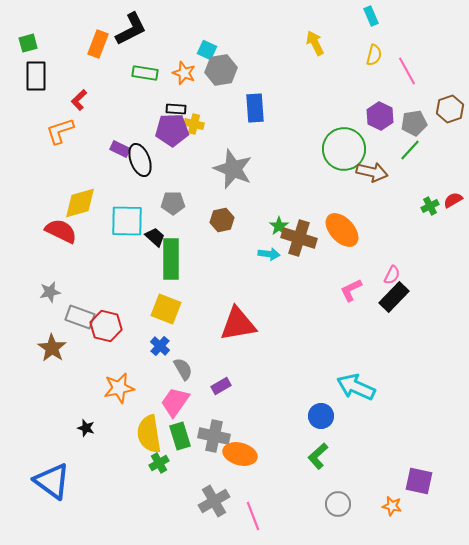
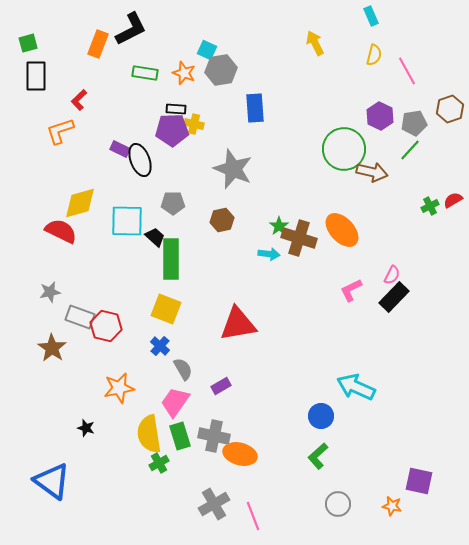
gray cross at (214, 501): moved 3 px down
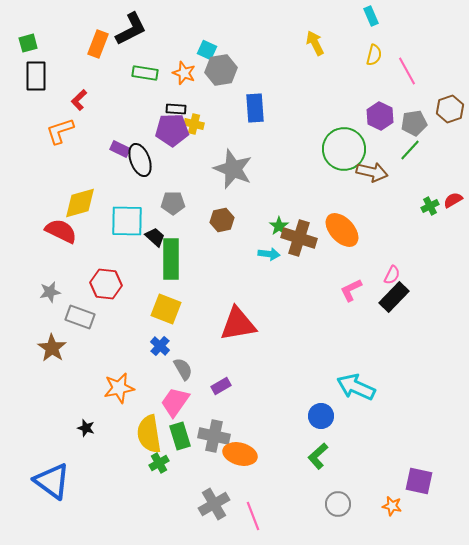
red hexagon at (106, 326): moved 42 px up; rotated 8 degrees counterclockwise
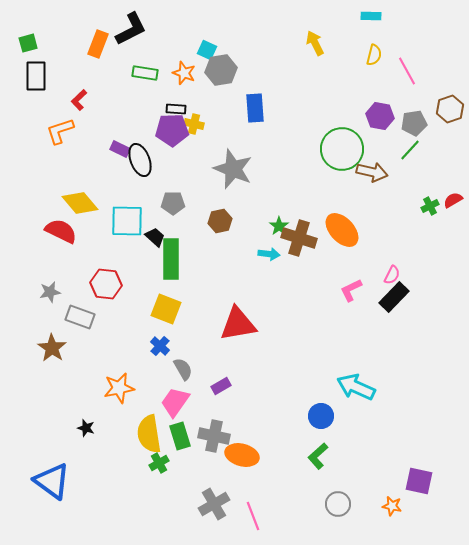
cyan rectangle at (371, 16): rotated 66 degrees counterclockwise
purple hexagon at (380, 116): rotated 16 degrees counterclockwise
green circle at (344, 149): moved 2 px left
yellow diamond at (80, 203): rotated 66 degrees clockwise
brown hexagon at (222, 220): moved 2 px left, 1 px down
orange ellipse at (240, 454): moved 2 px right, 1 px down
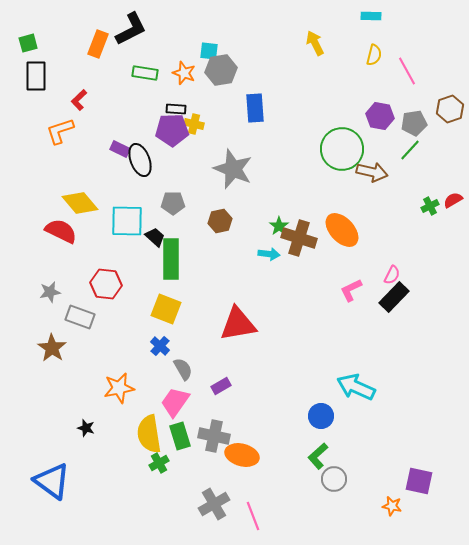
cyan square at (207, 50): moved 2 px right, 1 px down; rotated 18 degrees counterclockwise
gray circle at (338, 504): moved 4 px left, 25 px up
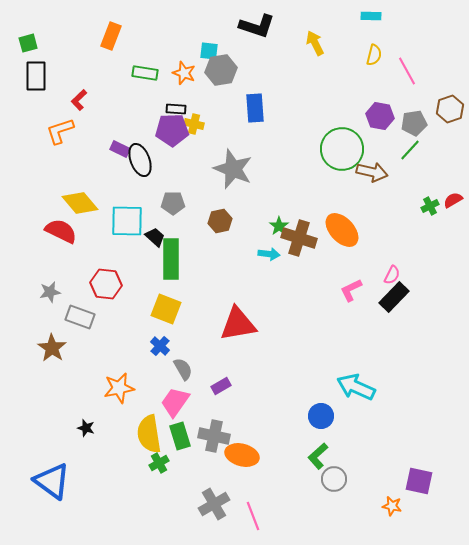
black L-shape at (131, 29): moved 126 px right, 3 px up; rotated 45 degrees clockwise
orange rectangle at (98, 44): moved 13 px right, 8 px up
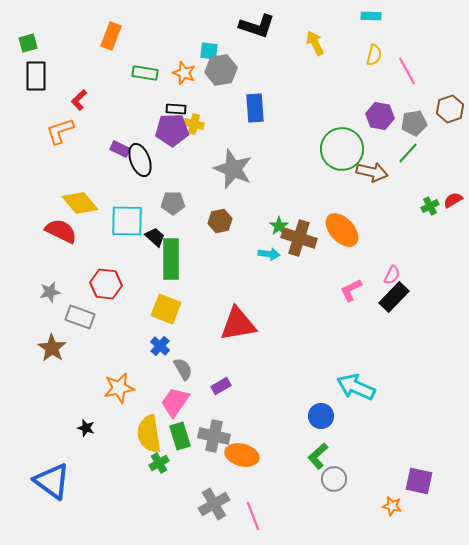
green line at (410, 150): moved 2 px left, 3 px down
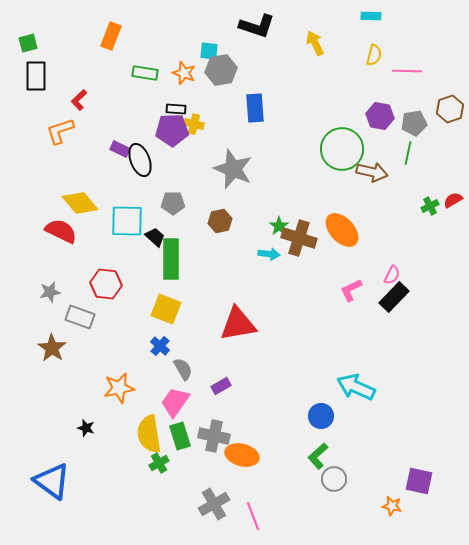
pink line at (407, 71): rotated 60 degrees counterclockwise
green line at (408, 153): rotated 30 degrees counterclockwise
